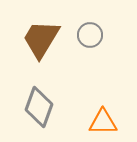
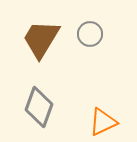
gray circle: moved 1 px up
orange triangle: rotated 24 degrees counterclockwise
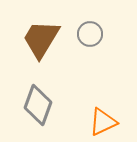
gray diamond: moved 1 px left, 2 px up
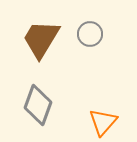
orange triangle: rotated 24 degrees counterclockwise
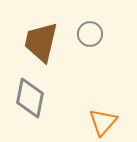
brown trapezoid: moved 3 px down; rotated 18 degrees counterclockwise
gray diamond: moved 8 px left, 7 px up; rotated 9 degrees counterclockwise
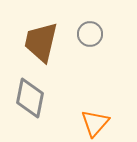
orange triangle: moved 8 px left, 1 px down
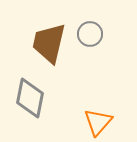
brown trapezoid: moved 8 px right, 1 px down
orange triangle: moved 3 px right, 1 px up
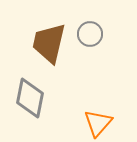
orange triangle: moved 1 px down
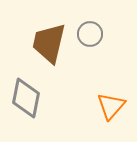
gray diamond: moved 4 px left
orange triangle: moved 13 px right, 17 px up
